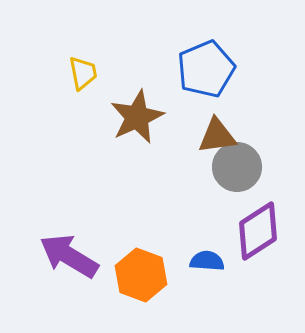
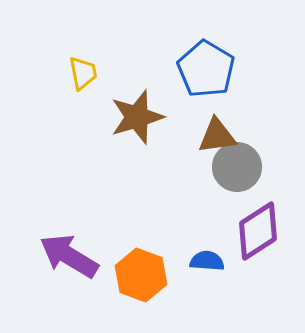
blue pentagon: rotated 18 degrees counterclockwise
brown star: rotated 8 degrees clockwise
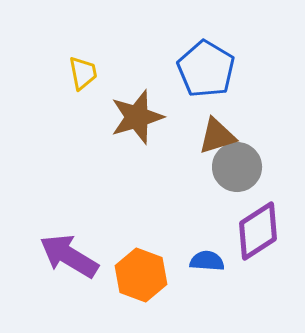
brown triangle: rotated 9 degrees counterclockwise
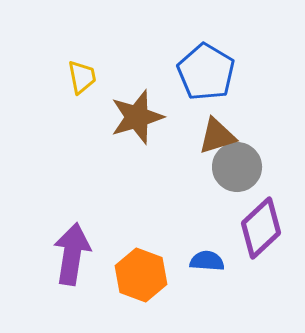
blue pentagon: moved 3 px down
yellow trapezoid: moved 1 px left, 4 px down
purple diamond: moved 3 px right, 3 px up; rotated 10 degrees counterclockwise
purple arrow: moved 3 px right, 2 px up; rotated 68 degrees clockwise
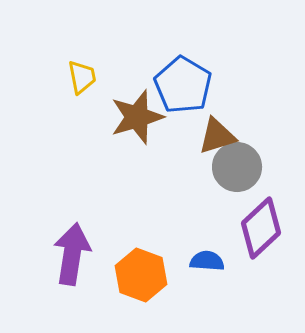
blue pentagon: moved 23 px left, 13 px down
